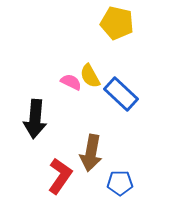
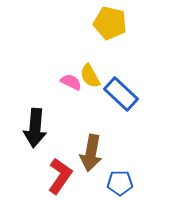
yellow pentagon: moved 7 px left
black arrow: moved 9 px down
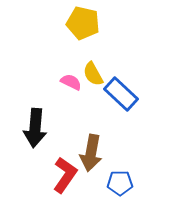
yellow pentagon: moved 27 px left
yellow semicircle: moved 3 px right, 2 px up
red L-shape: moved 5 px right, 1 px up
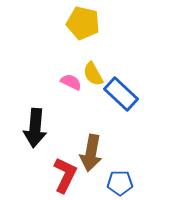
red L-shape: rotated 9 degrees counterclockwise
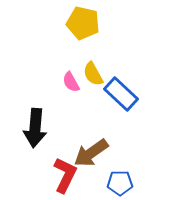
pink semicircle: rotated 145 degrees counterclockwise
brown arrow: rotated 45 degrees clockwise
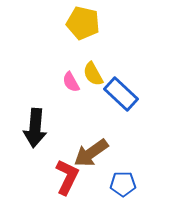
red L-shape: moved 2 px right, 2 px down
blue pentagon: moved 3 px right, 1 px down
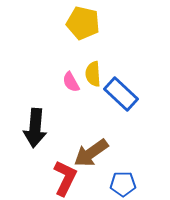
yellow semicircle: rotated 25 degrees clockwise
red L-shape: moved 2 px left, 1 px down
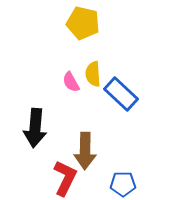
brown arrow: moved 6 px left, 2 px up; rotated 54 degrees counterclockwise
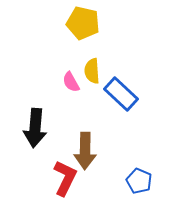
yellow semicircle: moved 1 px left, 3 px up
blue pentagon: moved 16 px right, 3 px up; rotated 25 degrees clockwise
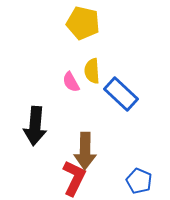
black arrow: moved 2 px up
red L-shape: moved 9 px right
